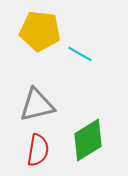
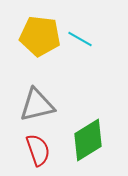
yellow pentagon: moved 5 px down
cyan line: moved 15 px up
red semicircle: rotated 28 degrees counterclockwise
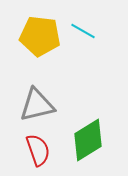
cyan line: moved 3 px right, 8 px up
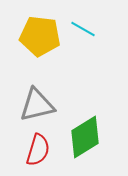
cyan line: moved 2 px up
green diamond: moved 3 px left, 3 px up
red semicircle: rotated 36 degrees clockwise
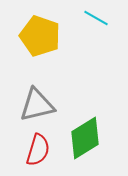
cyan line: moved 13 px right, 11 px up
yellow pentagon: rotated 12 degrees clockwise
green diamond: moved 1 px down
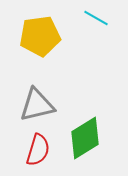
yellow pentagon: rotated 27 degrees counterclockwise
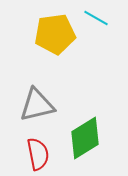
yellow pentagon: moved 15 px right, 2 px up
red semicircle: moved 4 px down; rotated 28 degrees counterclockwise
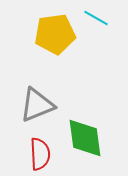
gray triangle: rotated 9 degrees counterclockwise
green diamond: rotated 66 degrees counterclockwise
red semicircle: moved 2 px right; rotated 8 degrees clockwise
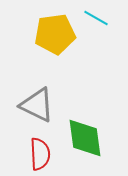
gray triangle: rotated 48 degrees clockwise
